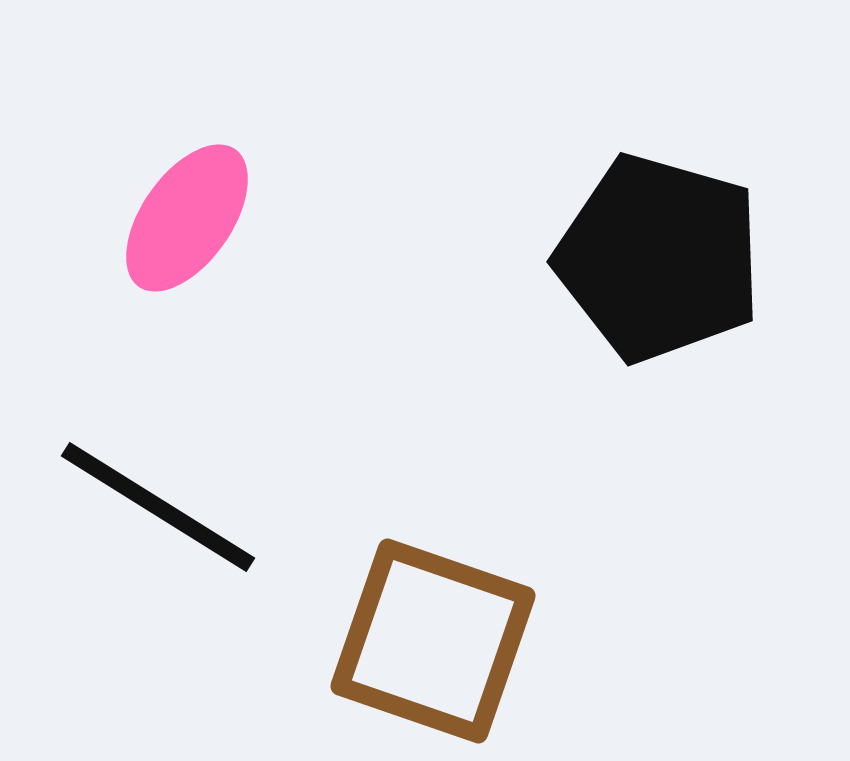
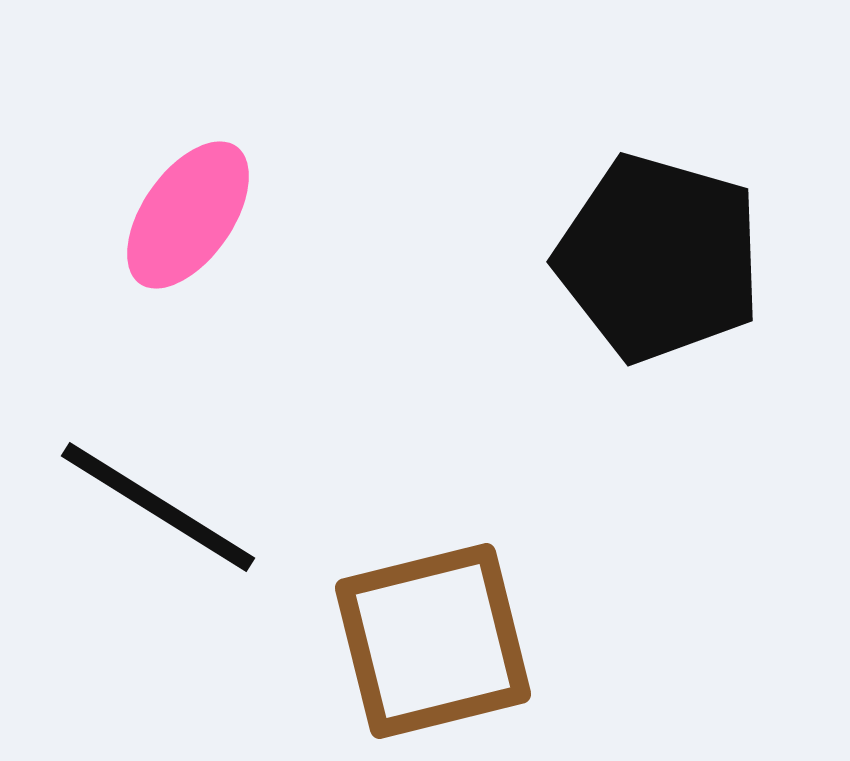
pink ellipse: moved 1 px right, 3 px up
brown square: rotated 33 degrees counterclockwise
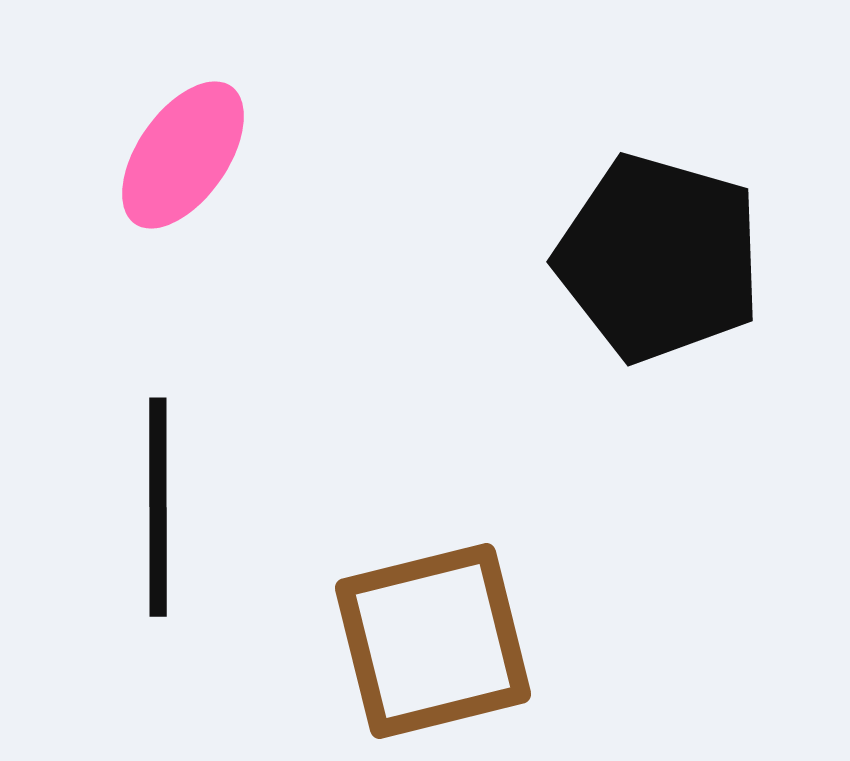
pink ellipse: moved 5 px left, 60 px up
black line: rotated 58 degrees clockwise
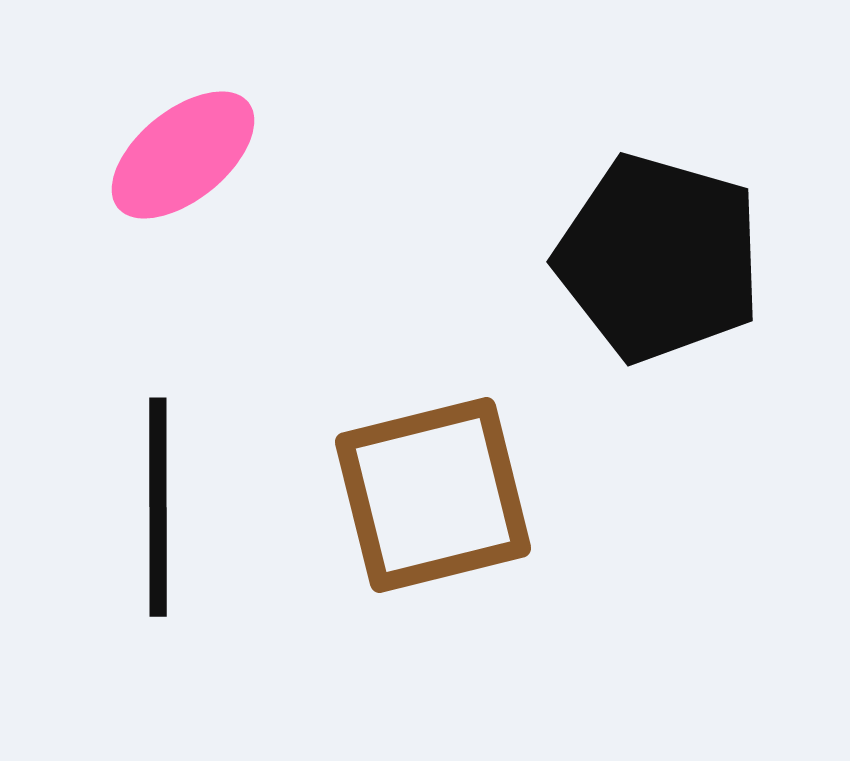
pink ellipse: rotated 16 degrees clockwise
brown square: moved 146 px up
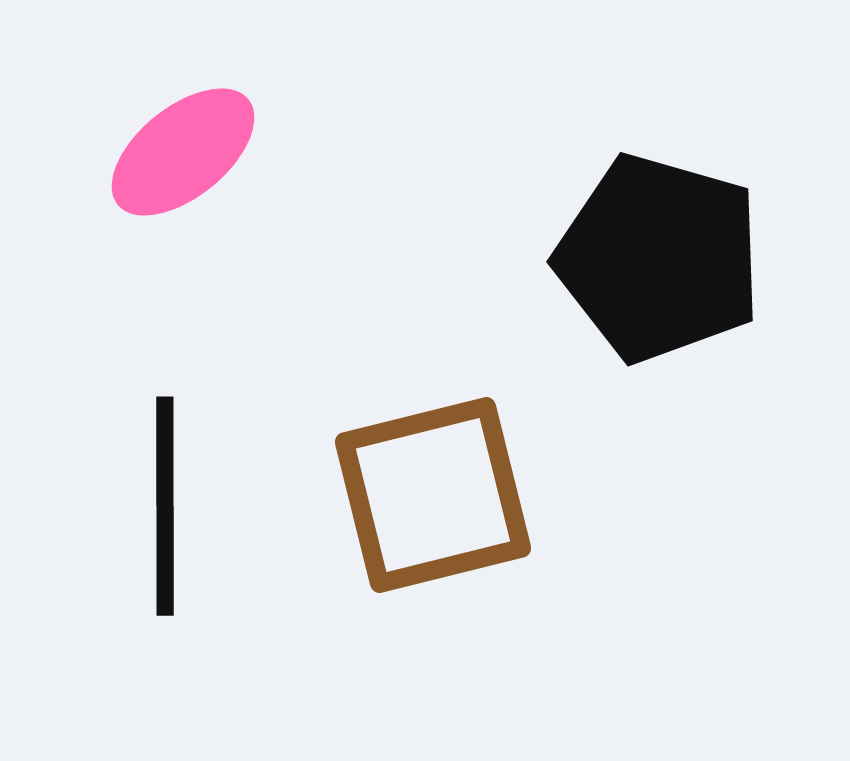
pink ellipse: moved 3 px up
black line: moved 7 px right, 1 px up
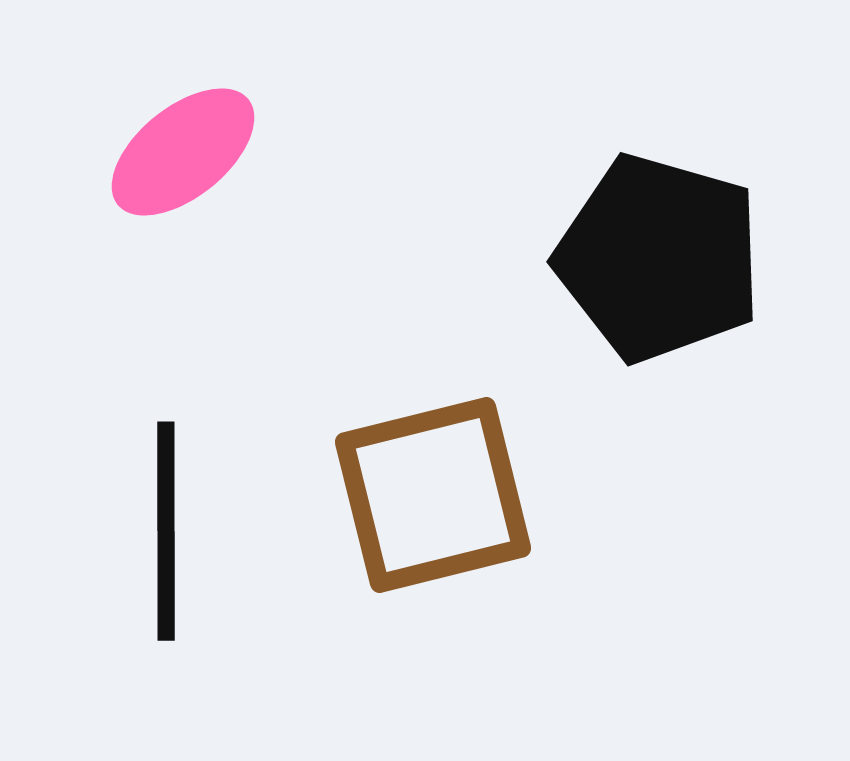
black line: moved 1 px right, 25 px down
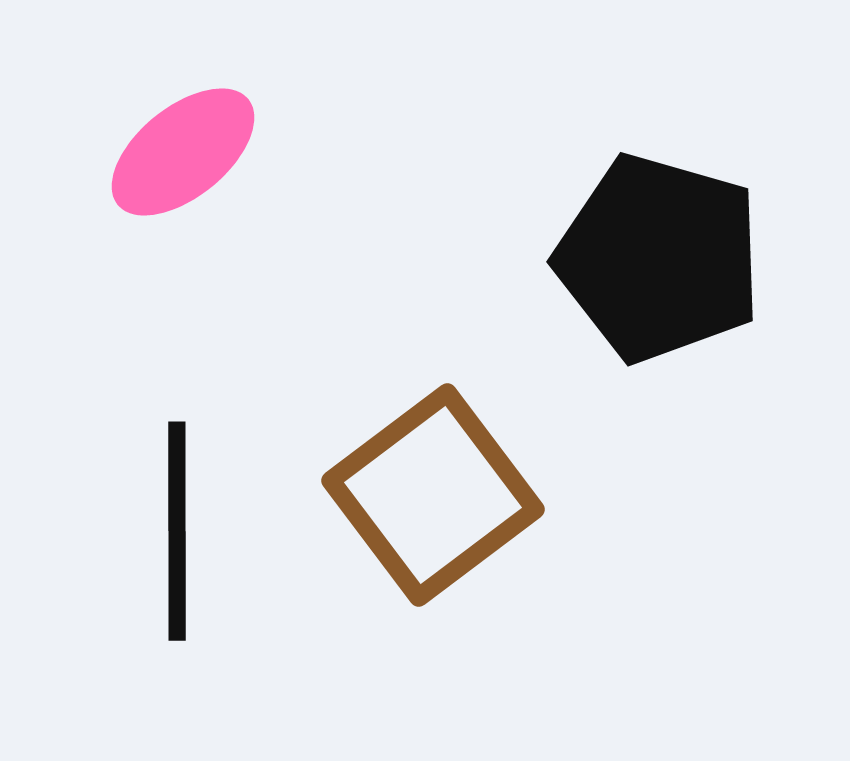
brown square: rotated 23 degrees counterclockwise
black line: moved 11 px right
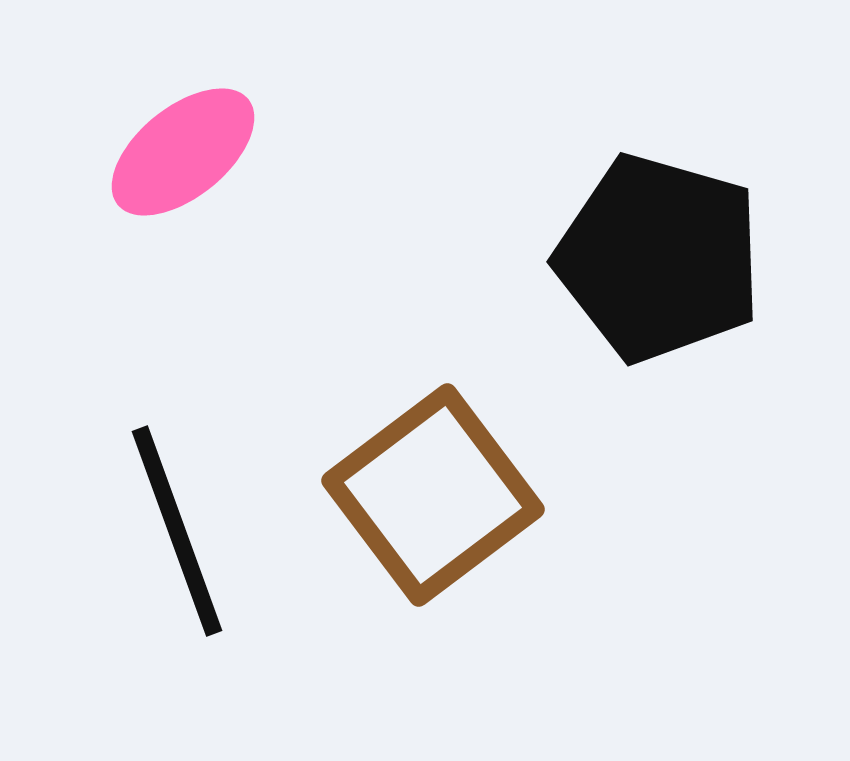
black line: rotated 20 degrees counterclockwise
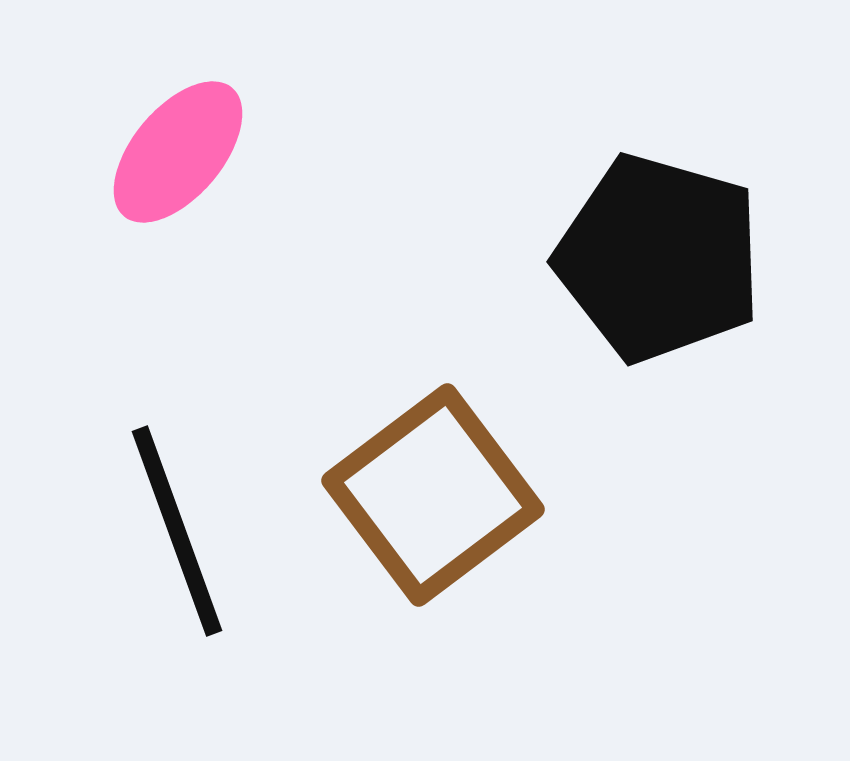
pink ellipse: moved 5 px left; rotated 11 degrees counterclockwise
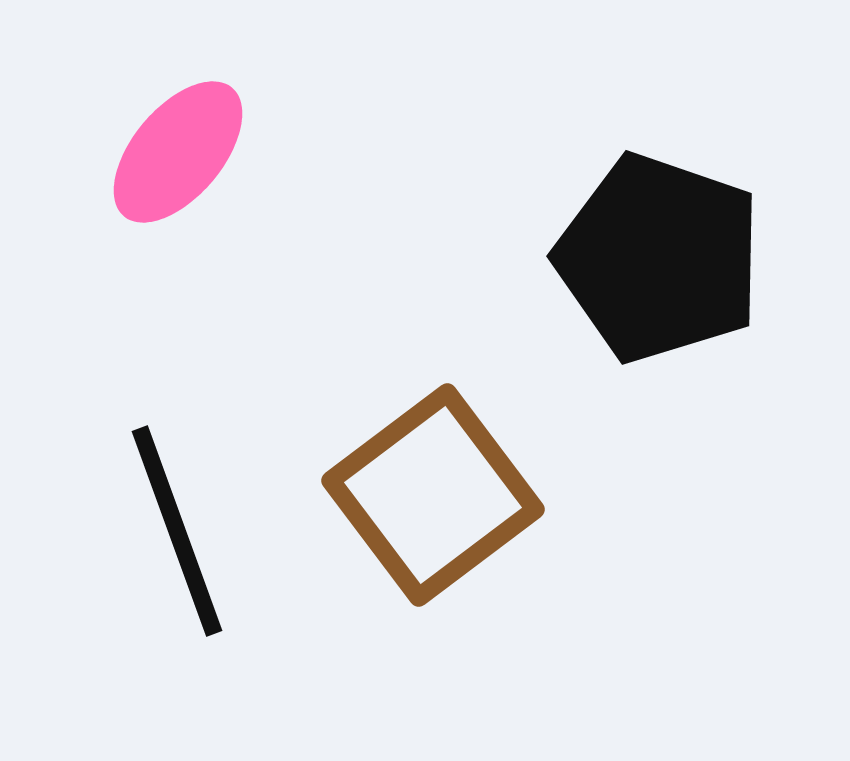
black pentagon: rotated 3 degrees clockwise
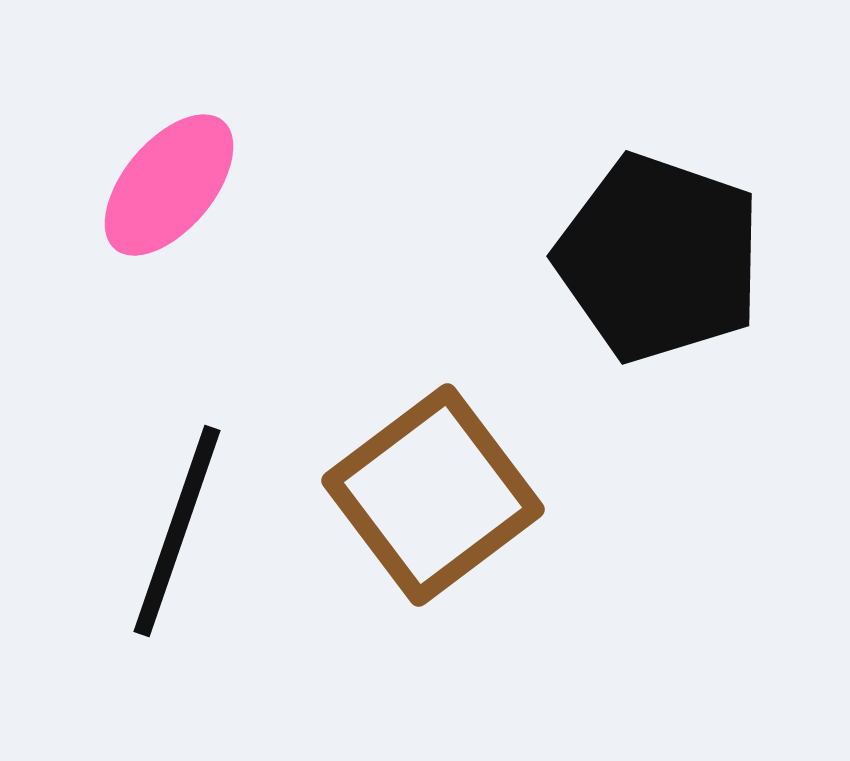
pink ellipse: moved 9 px left, 33 px down
black line: rotated 39 degrees clockwise
